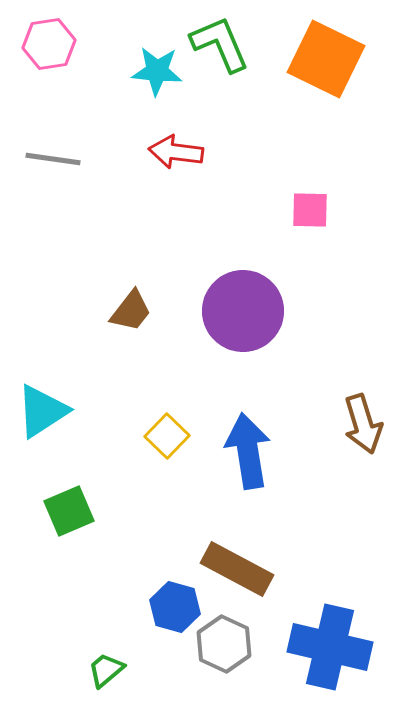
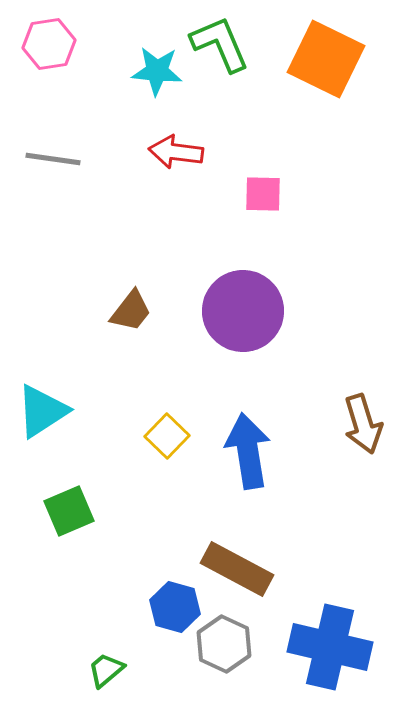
pink square: moved 47 px left, 16 px up
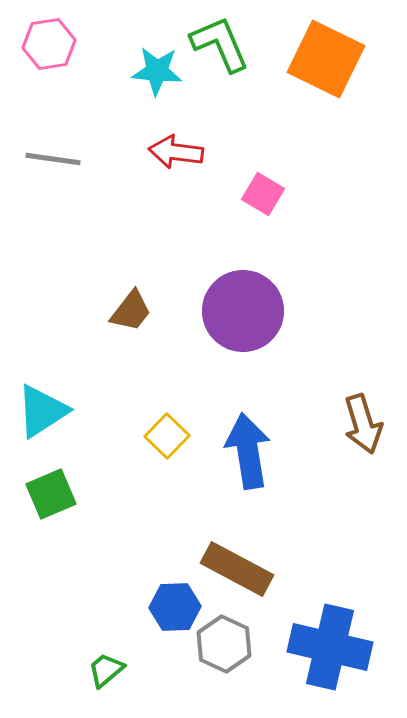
pink square: rotated 30 degrees clockwise
green square: moved 18 px left, 17 px up
blue hexagon: rotated 18 degrees counterclockwise
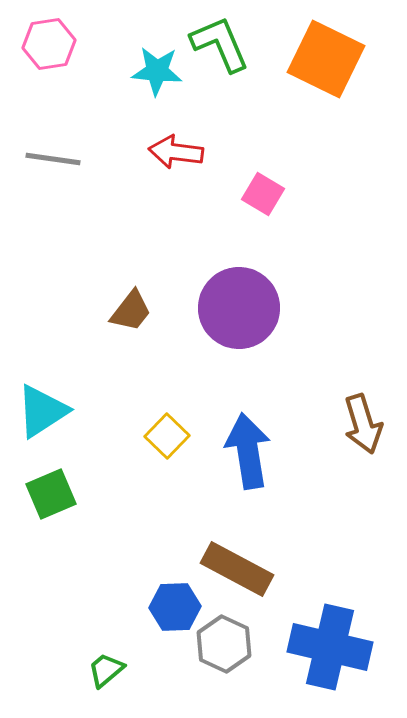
purple circle: moved 4 px left, 3 px up
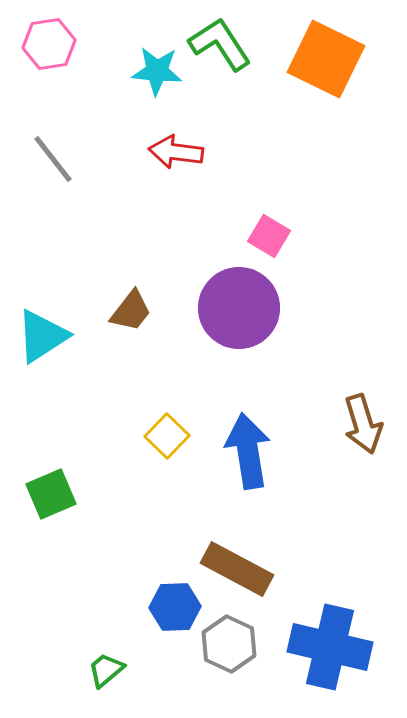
green L-shape: rotated 10 degrees counterclockwise
gray line: rotated 44 degrees clockwise
pink square: moved 6 px right, 42 px down
cyan triangle: moved 75 px up
gray hexagon: moved 5 px right
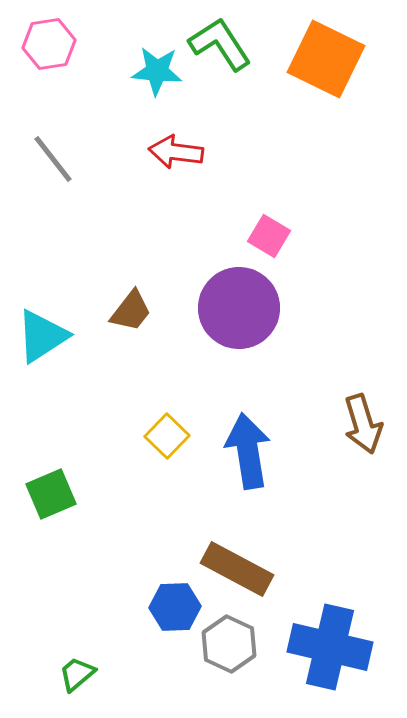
green trapezoid: moved 29 px left, 4 px down
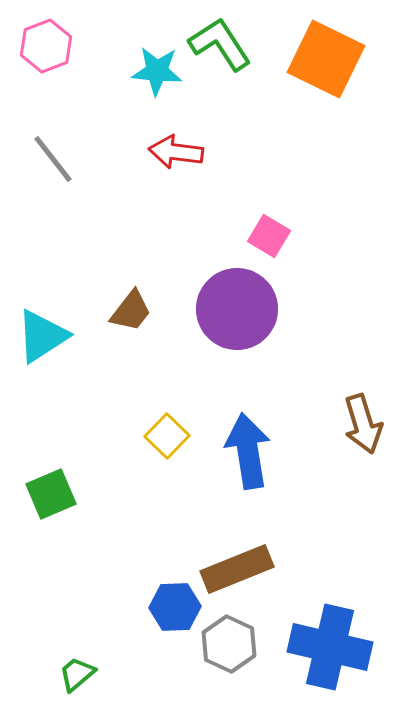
pink hexagon: moved 3 px left, 2 px down; rotated 12 degrees counterclockwise
purple circle: moved 2 px left, 1 px down
brown rectangle: rotated 50 degrees counterclockwise
